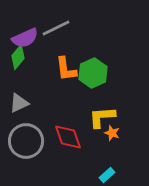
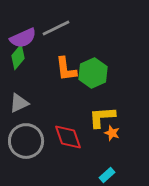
purple semicircle: moved 2 px left
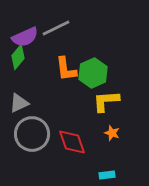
purple semicircle: moved 2 px right, 1 px up
yellow L-shape: moved 4 px right, 16 px up
red diamond: moved 4 px right, 5 px down
gray circle: moved 6 px right, 7 px up
cyan rectangle: rotated 35 degrees clockwise
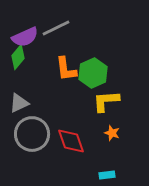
red diamond: moved 1 px left, 1 px up
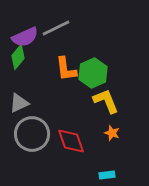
yellow L-shape: rotated 72 degrees clockwise
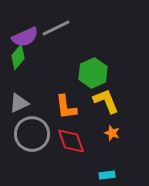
orange L-shape: moved 38 px down
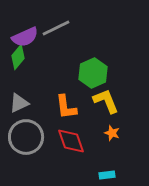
gray circle: moved 6 px left, 3 px down
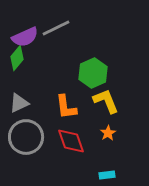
green diamond: moved 1 px left, 1 px down
orange star: moved 4 px left; rotated 21 degrees clockwise
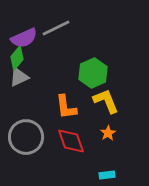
purple semicircle: moved 1 px left, 1 px down
gray triangle: moved 26 px up
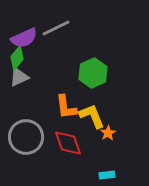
yellow L-shape: moved 14 px left, 15 px down
red diamond: moved 3 px left, 2 px down
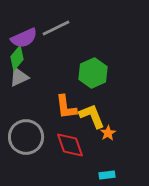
red diamond: moved 2 px right, 2 px down
